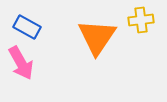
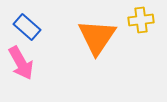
blue rectangle: rotated 12 degrees clockwise
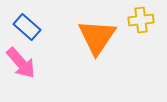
pink arrow: rotated 12 degrees counterclockwise
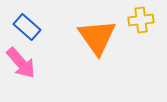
orange triangle: rotated 9 degrees counterclockwise
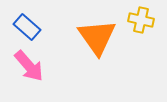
yellow cross: rotated 20 degrees clockwise
pink arrow: moved 8 px right, 3 px down
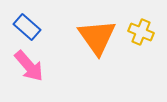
yellow cross: moved 12 px down; rotated 10 degrees clockwise
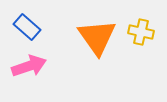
yellow cross: rotated 10 degrees counterclockwise
pink arrow: rotated 68 degrees counterclockwise
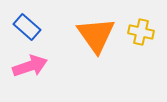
orange triangle: moved 1 px left, 2 px up
pink arrow: moved 1 px right
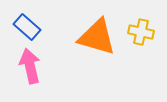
orange triangle: moved 1 px right, 2 px down; rotated 39 degrees counterclockwise
pink arrow: rotated 84 degrees counterclockwise
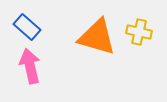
yellow cross: moved 2 px left
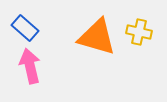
blue rectangle: moved 2 px left, 1 px down
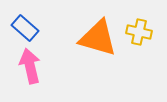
orange triangle: moved 1 px right, 1 px down
